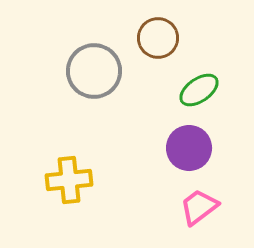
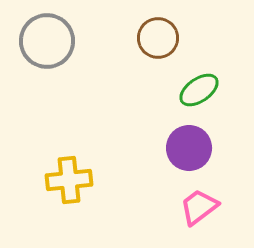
gray circle: moved 47 px left, 30 px up
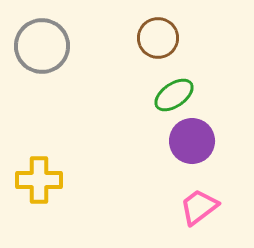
gray circle: moved 5 px left, 5 px down
green ellipse: moved 25 px left, 5 px down
purple circle: moved 3 px right, 7 px up
yellow cross: moved 30 px left; rotated 6 degrees clockwise
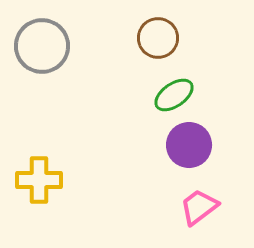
purple circle: moved 3 px left, 4 px down
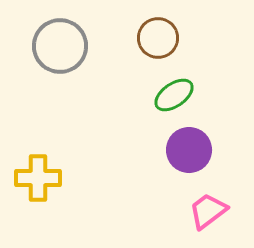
gray circle: moved 18 px right
purple circle: moved 5 px down
yellow cross: moved 1 px left, 2 px up
pink trapezoid: moved 9 px right, 4 px down
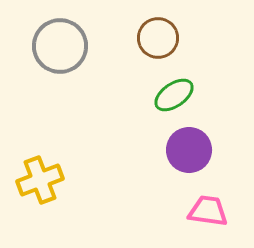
yellow cross: moved 2 px right, 2 px down; rotated 21 degrees counterclockwise
pink trapezoid: rotated 45 degrees clockwise
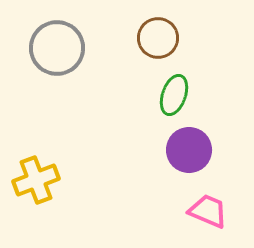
gray circle: moved 3 px left, 2 px down
green ellipse: rotated 36 degrees counterclockwise
yellow cross: moved 4 px left
pink trapezoid: rotated 15 degrees clockwise
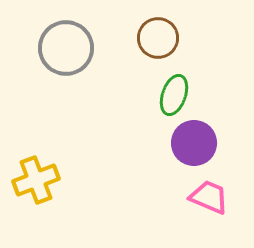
gray circle: moved 9 px right
purple circle: moved 5 px right, 7 px up
pink trapezoid: moved 1 px right, 14 px up
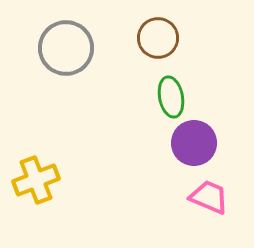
green ellipse: moved 3 px left, 2 px down; rotated 30 degrees counterclockwise
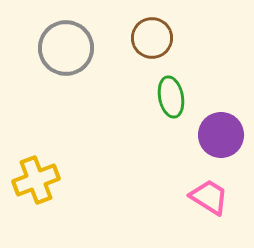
brown circle: moved 6 px left
purple circle: moved 27 px right, 8 px up
pink trapezoid: rotated 9 degrees clockwise
